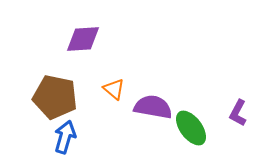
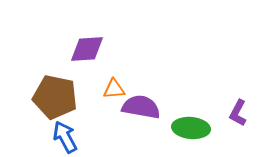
purple diamond: moved 4 px right, 10 px down
orange triangle: rotated 45 degrees counterclockwise
purple semicircle: moved 12 px left
green ellipse: rotated 48 degrees counterclockwise
blue arrow: rotated 44 degrees counterclockwise
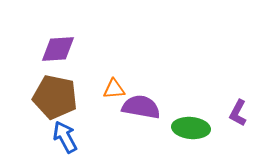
purple diamond: moved 29 px left
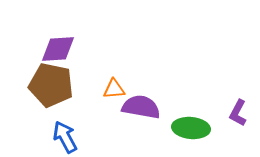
brown pentagon: moved 4 px left, 12 px up
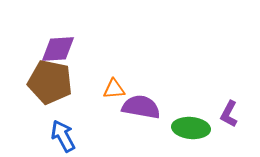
brown pentagon: moved 1 px left, 3 px up
purple L-shape: moved 9 px left, 1 px down
blue arrow: moved 2 px left, 1 px up
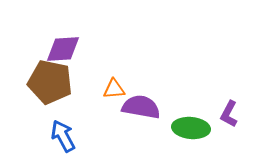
purple diamond: moved 5 px right
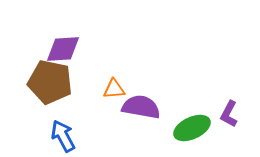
green ellipse: moved 1 px right; rotated 30 degrees counterclockwise
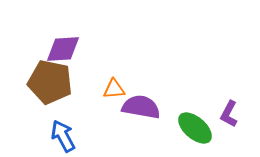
green ellipse: moved 3 px right; rotated 66 degrees clockwise
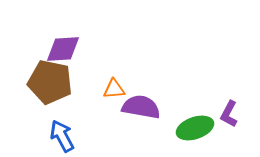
green ellipse: rotated 60 degrees counterclockwise
blue arrow: moved 1 px left
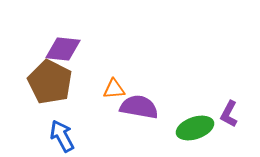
purple diamond: rotated 9 degrees clockwise
brown pentagon: rotated 15 degrees clockwise
purple semicircle: moved 2 px left
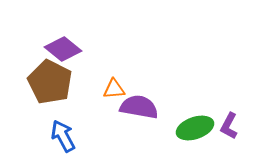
purple diamond: rotated 33 degrees clockwise
purple L-shape: moved 12 px down
blue arrow: moved 1 px right
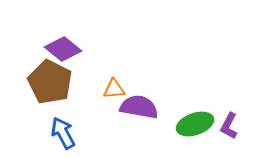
green ellipse: moved 4 px up
blue arrow: moved 3 px up
